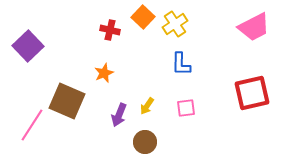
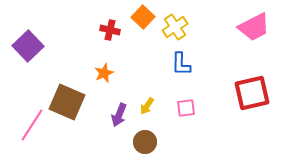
yellow cross: moved 3 px down
brown square: moved 1 px down
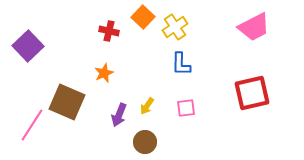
red cross: moved 1 px left, 1 px down
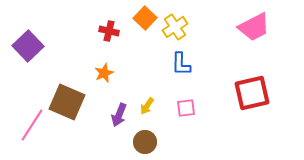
orange square: moved 2 px right, 1 px down
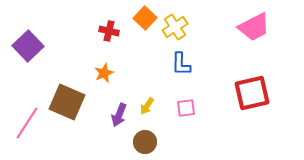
pink line: moved 5 px left, 2 px up
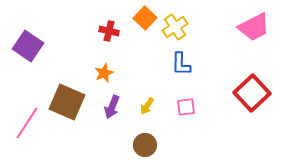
purple square: rotated 12 degrees counterclockwise
red square: rotated 30 degrees counterclockwise
pink square: moved 1 px up
purple arrow: moved 7 px left, 8 px up
brown circle: moved 3 px down
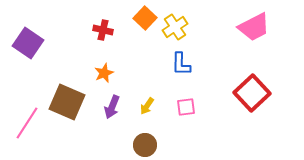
red cross: moved 6 px left, 1 px up
purple square: moved 3 px up
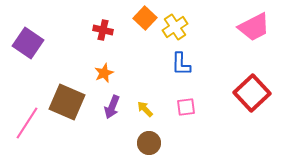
yellow arrow: moved 2 px left, 3 px down; rotated 102 degrees clockwise
brown circle: moved 4 px right, 2 px up
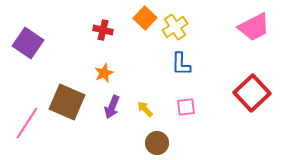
brown circle: moved 8 px right
